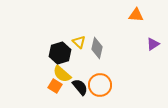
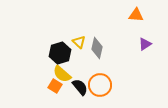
purple triangle: moved 8 px left
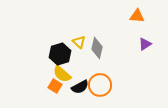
orange triangle: moved 1 px right, 1 px down
black hexagon: moved 1 px down
black semicircle: rotated 102 degrees clockwise
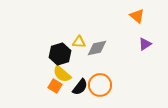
orange triangle: rotated 35 degrees clockwise
yellow triangle: rotated 40 degrees counterclockwise
gray diamond: rotated 65 degrees clockwise
black semicircle: rotated 24 degrees counterclockwise
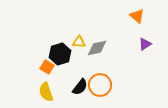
yellow semicircle: moved 16 px left, 18 px down; rotated 30 degrees clockwise
orange square: moved 8 px left, 19 px up
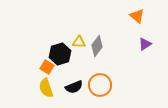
gray diamond: moved 2 px up; rotated 40 degrees counterclockwise
black semicircle: moved 6 px left; rotated 30 degrees clockwise
yellow semicircle: moved 4 px up
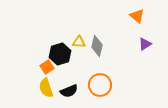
gray diamond: rotated 25 degrees counterclockwise
orange square: rotated 24 degrees clockwise
black semicircle: moved 5 px left, 4 px down
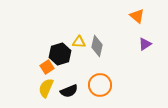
yellow semicircle: rotated 42 degrees clockwise
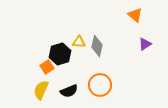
orange triangle: moved 2 px left, 1 px up
yellow semicircle: moved 5 px left, 2 px down
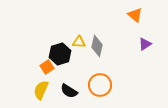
black semicircle: rotated 54 degrees clockwise
